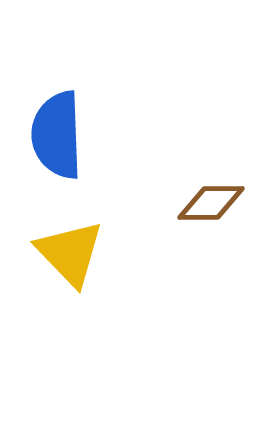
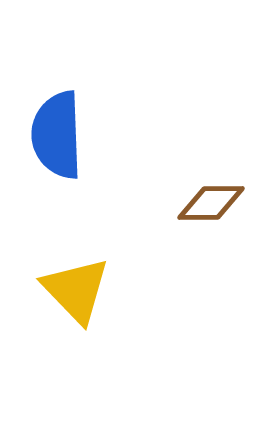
yellow triangle: moved 6 px right, 37 px down
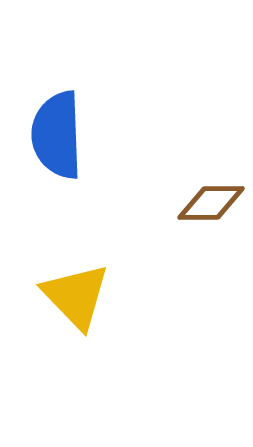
yellow triangle: moved 6 px down
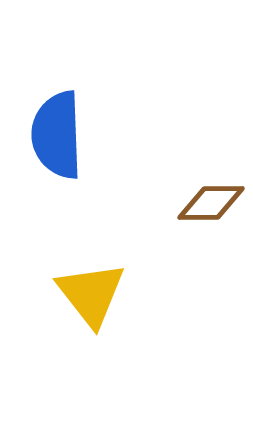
yellow triangle: moved 15 px right, 2 px up; rotated 6 degrees clockwise
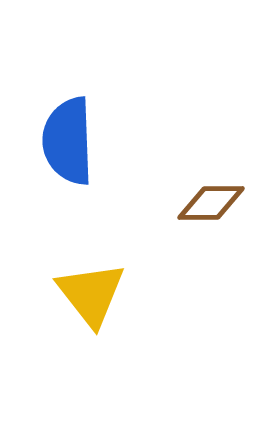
blue semicircle: moved 11 px right, 6 px down
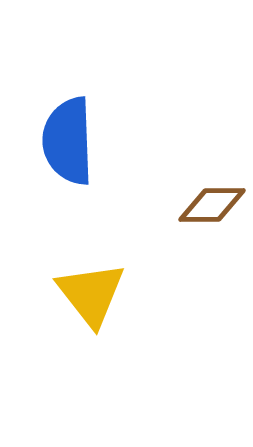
brown diamond: moved 1 px right, 2 px down
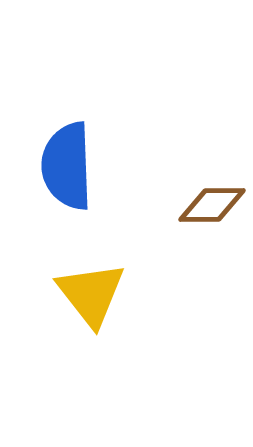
blue semicircle: moved 1 px left, 25 px down
